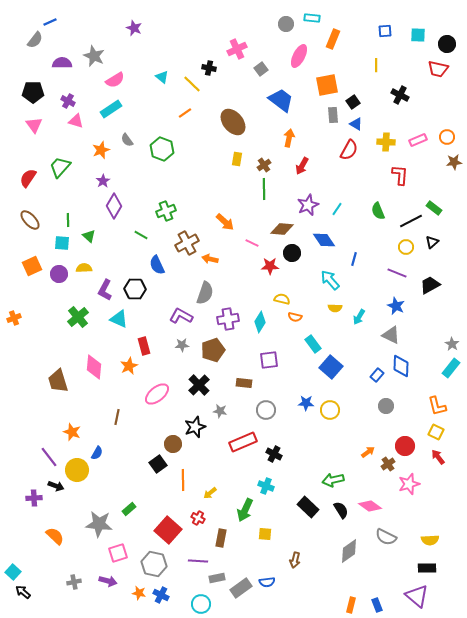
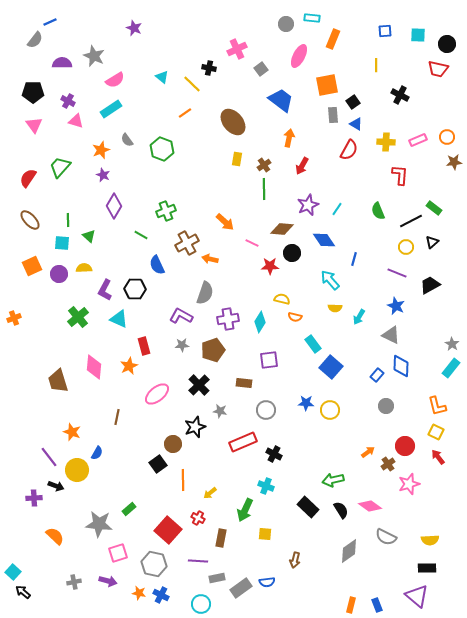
purple star at (103, 181): moved 6 px up; rotated 16 degrees counterclockwise
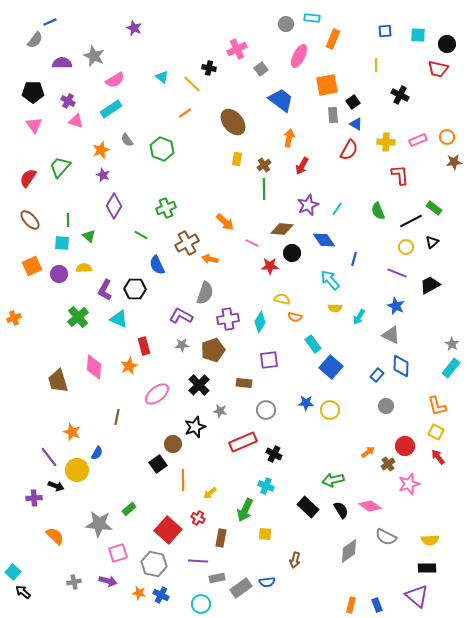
red L-shape at (400, 175): rotated 10 degrees counterclockwise
green cross at (166, 211): moved 3 px up
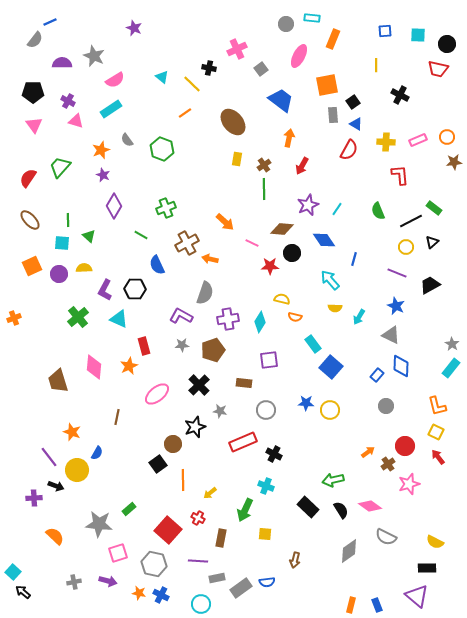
yellow semicircle at (430, 540): moved 5 px right, 2 px down; rotated 30 degrees clockwise
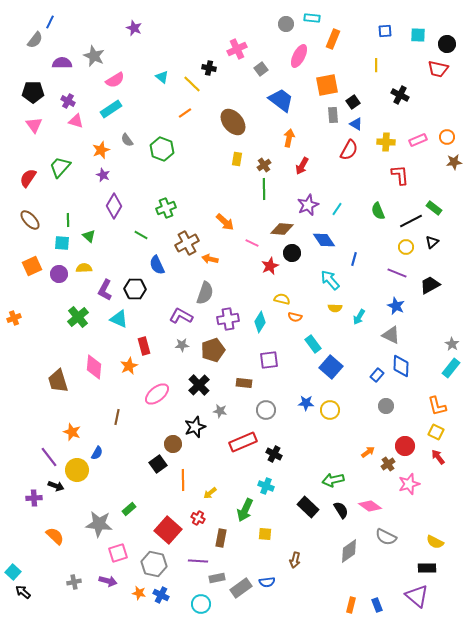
blue line at (50, 22): rotated 40 degrees counterclockwise
red star at (270, 266): rotated 24 degrees counterclockwise
